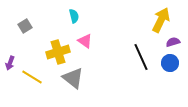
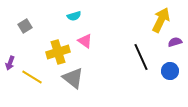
cyan semicircle: rotated 88 degrees clockwise
purple semicircle: moved 2 px right
blue circle: moved 8 px down
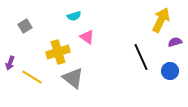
pink triangle: moved 2 px right, 4 px up
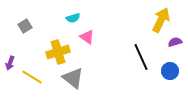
cyan semicircle: moved 1 px left, 2 px down
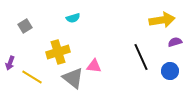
yellow arrow: moved 1 px right; rotated 55 degrees clockwise
pink triangle: moved 7 px right, 29 px down; rotated 28 degrees counterclockwise
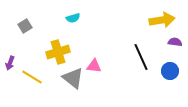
purple semicircle: rotated 24 degrees clockwise
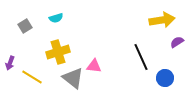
cyan semicircle: moved 17 px left
purple semicircle: moved 2 px right; rotated 40 degrees counterclockwise
blue circle: moved 5 px left, 7 px down
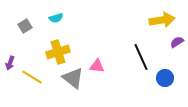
pink triangle: moved 3 px right
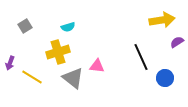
cyan semicircle: moved 12 px right, 9 px down
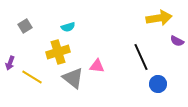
yellow arrow: moved 3 px left, 2 px up
purple semicircle: moved 1 px up; rotated 120 degrees counterclockwise
blue circle: moved 7 px left, 6 px down
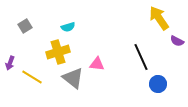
yellow arrow: rotated 115 degrees counterclockwise
pink triangle: moved 2 px up
